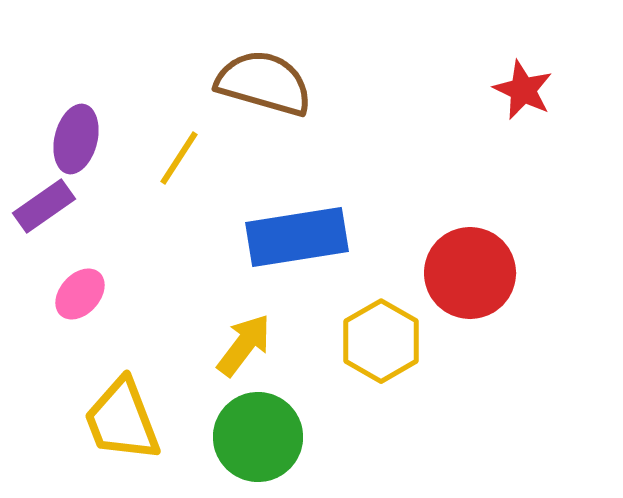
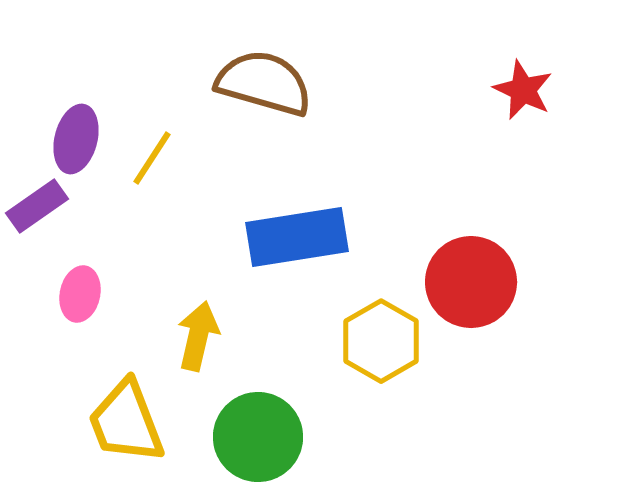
yellow line: moved 27 px left
purple rectangle: moved 7 px left
red circle: moved 1 px right, 9 px down
pink ellipse: rotated 30 degrees counterclockwise
yellow arrow: moved 46 px left, 9 px up; rotated 24 degrees counterclockwise
yellow trapezoid: moved 4 px right, 2 px down
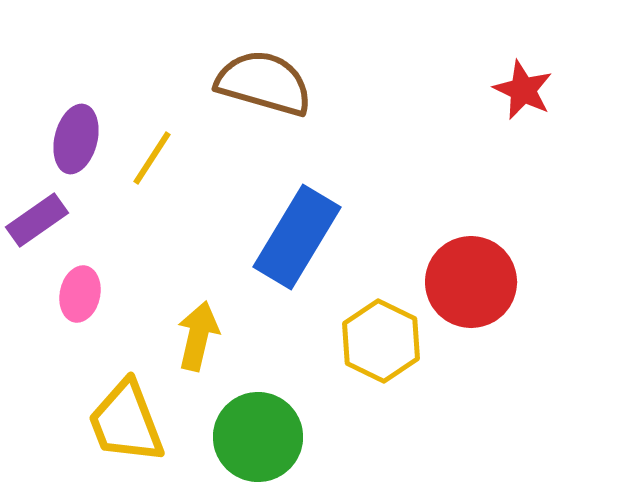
purple rectangle: moved 14 px down
blue rectangle: rotated 50 degrees counterclockwise
yellow hexagon: rotated 4 degrees counterclockwise
